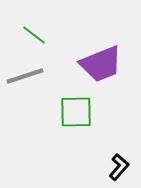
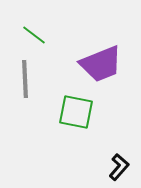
gray line: moved 3 px down; rotated 75 degrees counterclockwise
green square: rotated 12 degrees clockwise
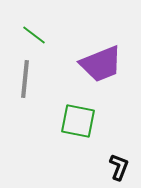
gray line: rotated 9 degrees clockwise
green square: moved 2 px right, 9 px down
black L-shape: rotated 20 degrees counterclockwise
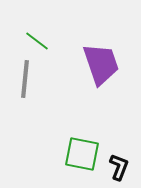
green line: moved 3 px right, 6 px down
purple trapezoid: rotated 87 degrees counterclockwise
green square: moved 4 px right, 33 px down
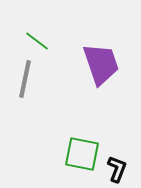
gray line: rotated 6 degrees clockwise
black L-shape: moved 2 px left, 2 px down
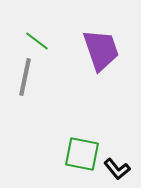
purple trapezoid: moved 14 px up
gray line: moved 2 px up
black L-shape: rotated 120 degrees clockwise
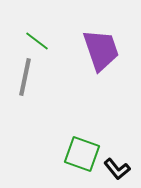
green square: rotated 9 degrees clockwise
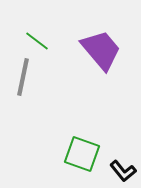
purple trapezoid: rotated 21 degrees counterclockwise
gray line: moved 2 px left
black L-shape: moved 6 px right, 2 px down
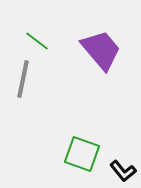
gray line: moved 2 px down
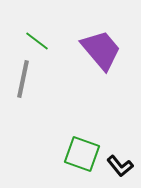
black L-shape: moved 3 px left, 5 px up
